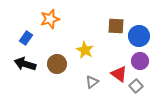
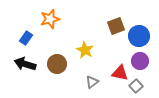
brown square: rotated 24 degrees counterclockwise
red triangle: moved 1 px right, 1 px up; rotated 24 degrees counterclockwise
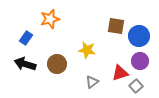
brown square: rotated 30 degrees clockwise
yellow star: moved 2 px right; rotated 18 degrees counterclockwise
red triangle: rotated 30 degrees counterclockwise
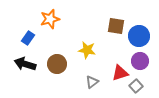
blue rectangle: moved 2 px right
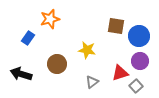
black arrow: moved 4 px left, 10 px down
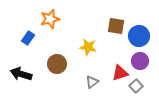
yellow star: moved 1 px right, 3 px up
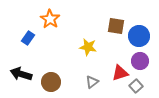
orange star: rotated 24 degrees counterclockwise
brown circle: moved 6 px left, 18 px down
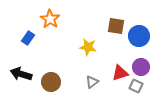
purple circle: moved 1 px right, 6 px down
gray square: rotated 24 degrees counterclockwise
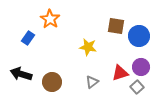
brown circle: moved 1 px right
gray square: moved 1 px right, 1 px down; rotated 24 degrees clockwise
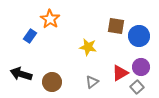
blue rectangle: moved 2 px right, 2 px up
red triangle: rotated 12 degrees counterclockwise
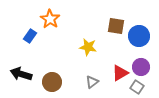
gray square: rotated 16 degrees counterclockwise
